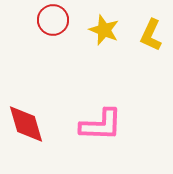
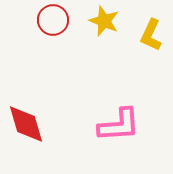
yellow star: moved 9 px up
pink L-shape: moved 18 px right; rotated 6 degrees counterclockwise
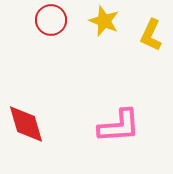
red circle: moved 2 px left
pink L-shape: moved 1 px down
